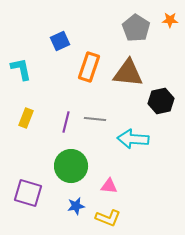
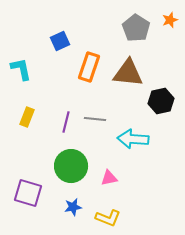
orange star: rotated 21 degrees counterclockwise
yellow rectangle: moved 1 px right, 1 px up
pink triangle: moved 8 px up; rotated 18 degrees counterclockwise
blue star: moved 3 px left, 1 px down
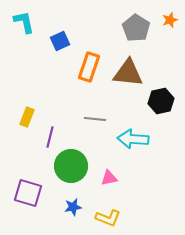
cyan L-shape: moved 3 px right, 47 px up
purple line: moved 16 px left, 15 px down
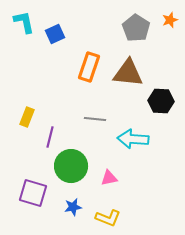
blue square: moved 5 px left, 7 px up
black hexagon: rotated 15 degrees clockwise
purple square: moved 5 px right
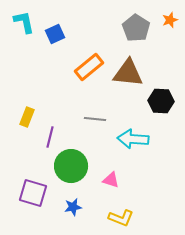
orange rectangle: rotated 32 degrees clockwise
pink triangle: moved 2 px right, 2 px down; rotated 30 degrees clockwise
yellow L-shape: moved 13 px right
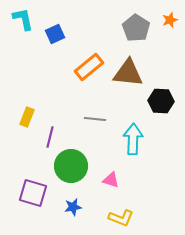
cyan L-shape: moved 1 px left, 3 px up
cyan arrow: rotated 88 degrees clockwise
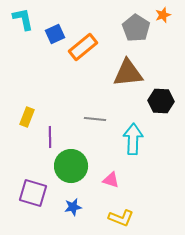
orange star: moved 7 px left, 5 px up
orange rectangle: moved 6 px left, 20 px up
brown triangle: rotated 12 degrees counterclockwise
purple line: rotated 15 degrees counterclockwise
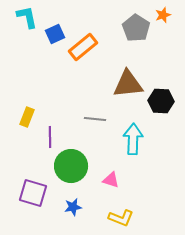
cyan L-shape: moved 4 px right, 2 px up
brown triangle: moved 11 px down
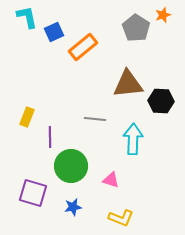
blue square: moved 1 px left, 2 px up
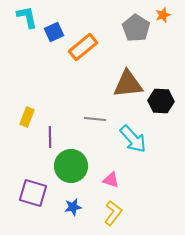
cyan arrow: rotated 136 degrees clockwise
yellow L-shape: moved 8 px left, 5 px up; rotated 75 degrees counterclockwise
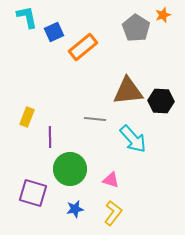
brown triangle: moved 7 px down
green circle: moved 1 px left, 3 px down
blue star: moved 2 px right, 2 px down
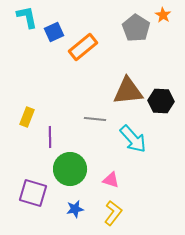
orange star: rotated 21 degrees counterclockwise
